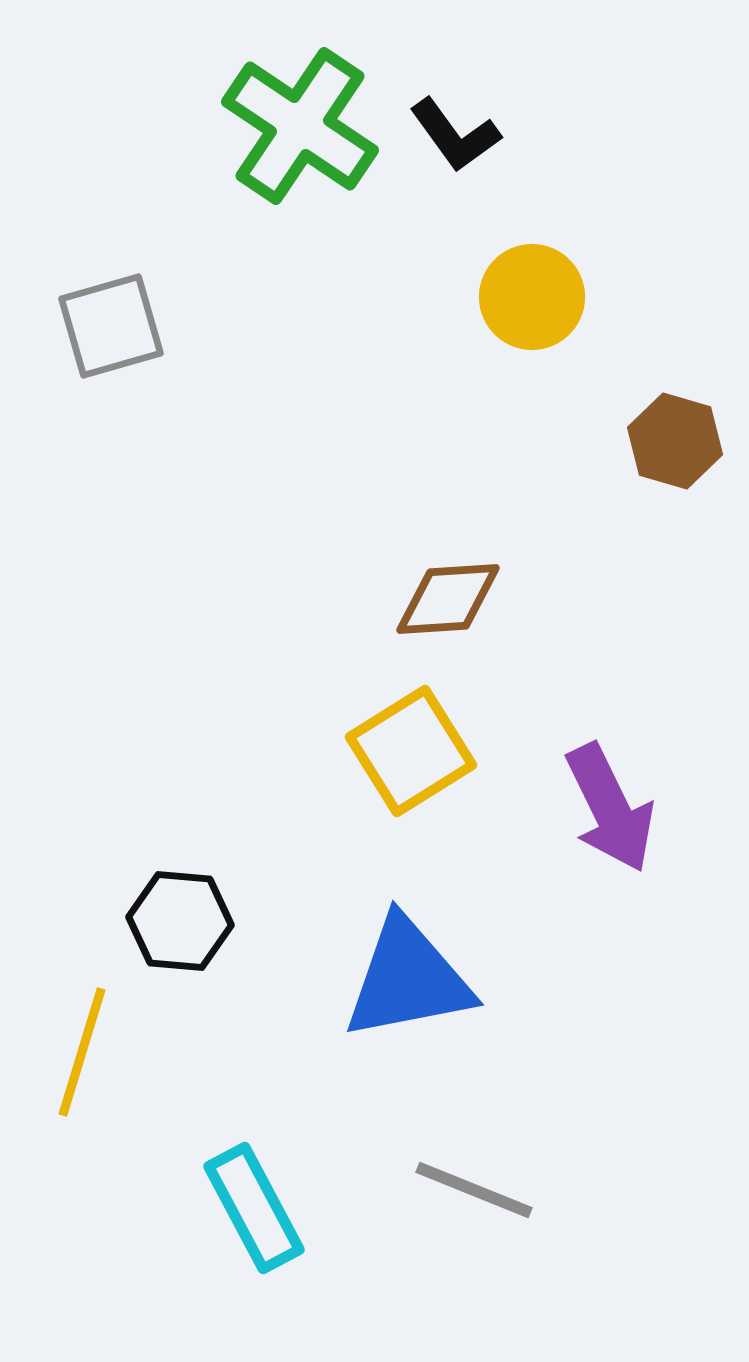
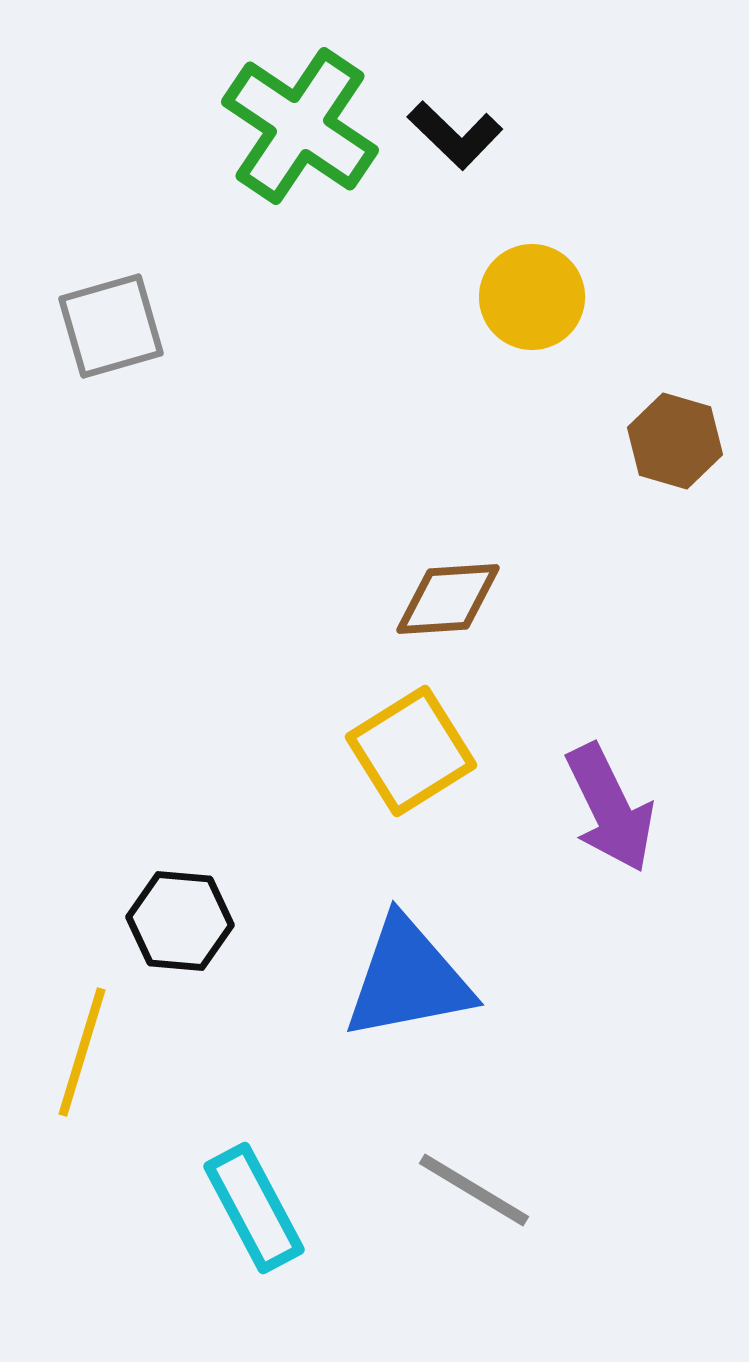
black L-shape: rotated 10 degrees counterclockwise
gray line: rotated 9 degrees clockwise
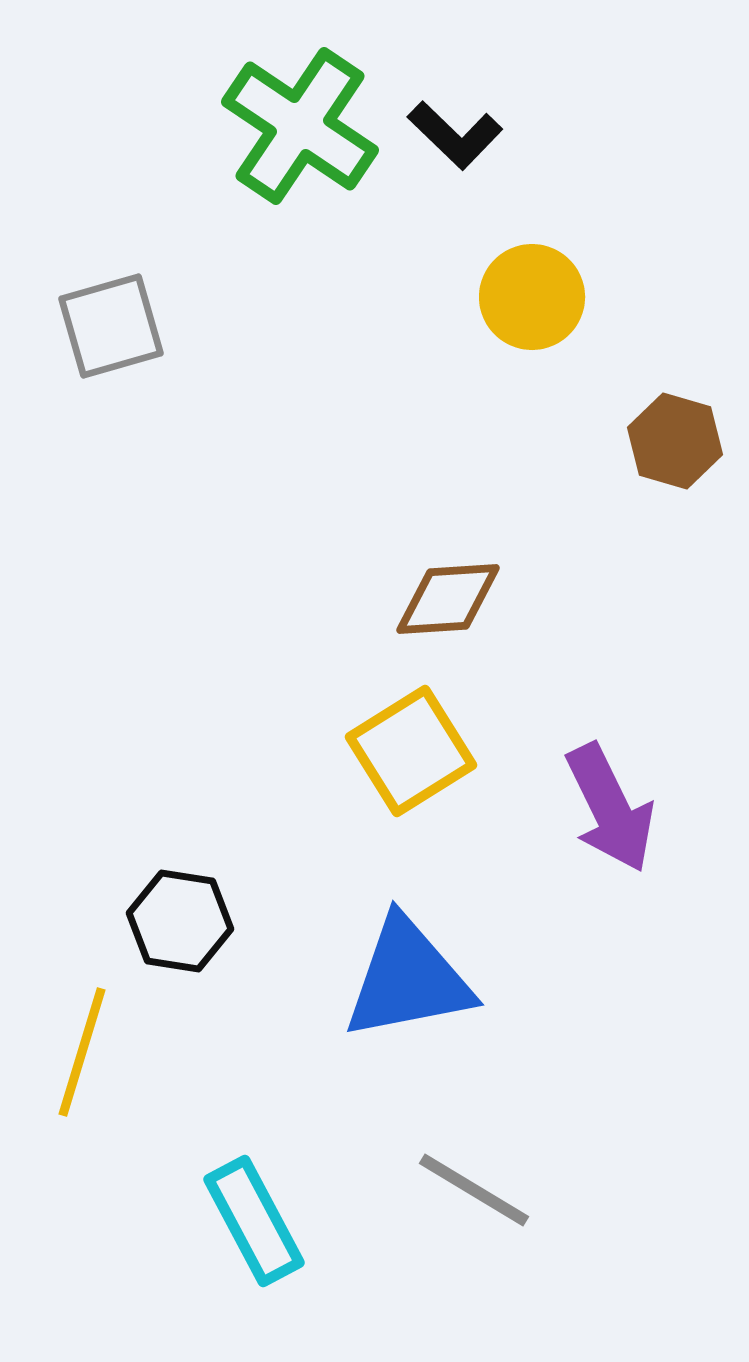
black hexagon: rotated 4 degrees clockwise
cyan rectangle: moved 13 px down
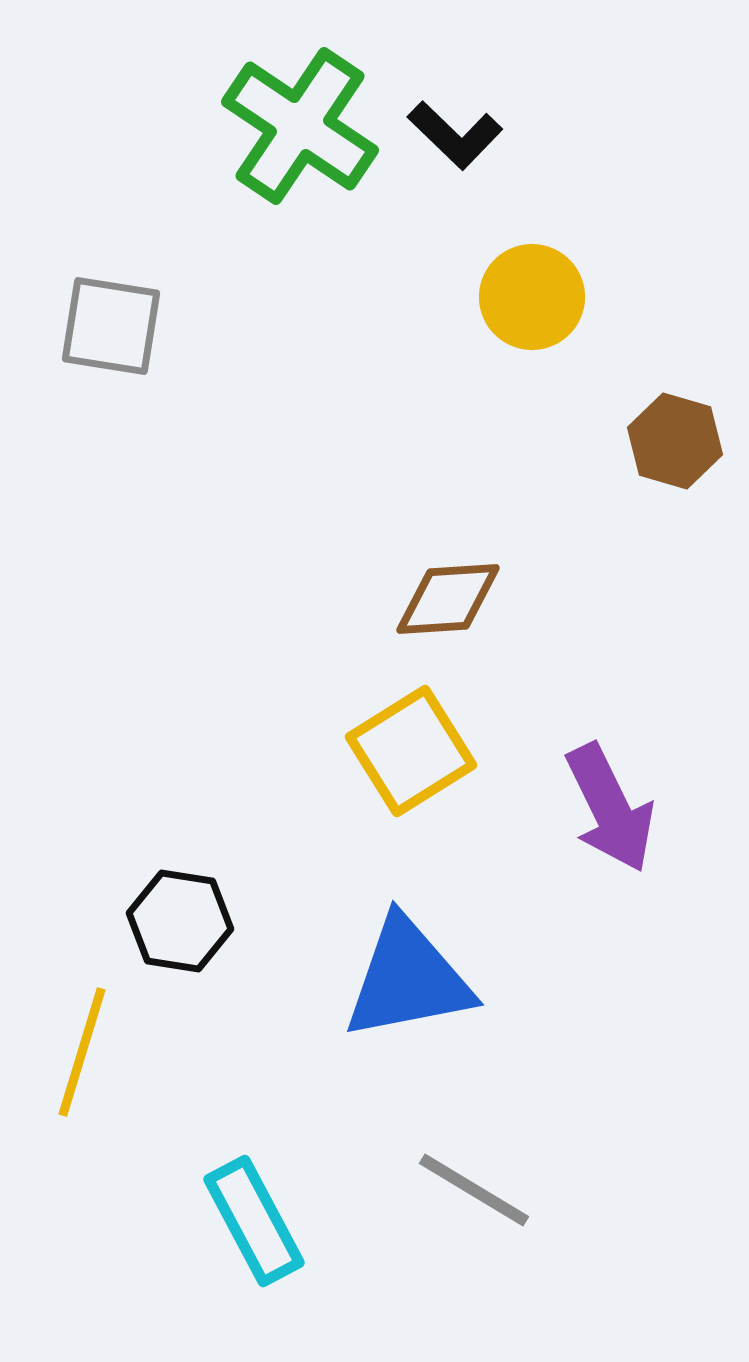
gray square: rotated 25 degrees clockwise
